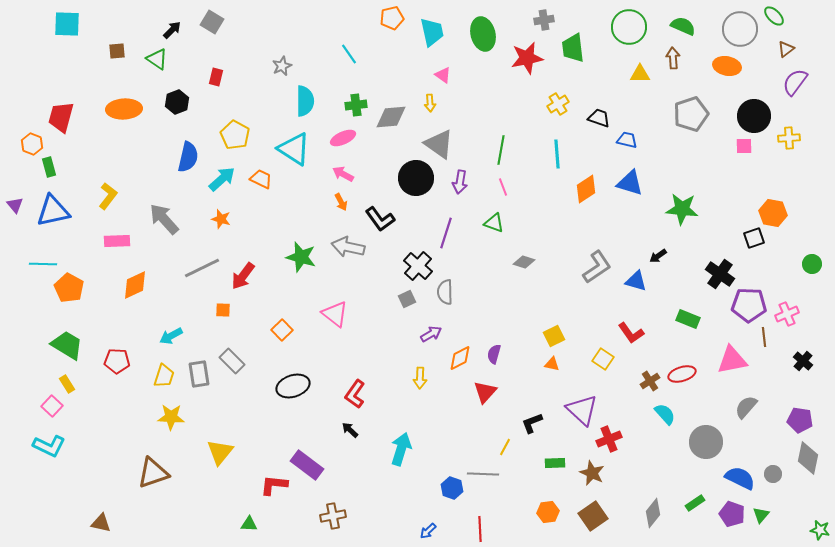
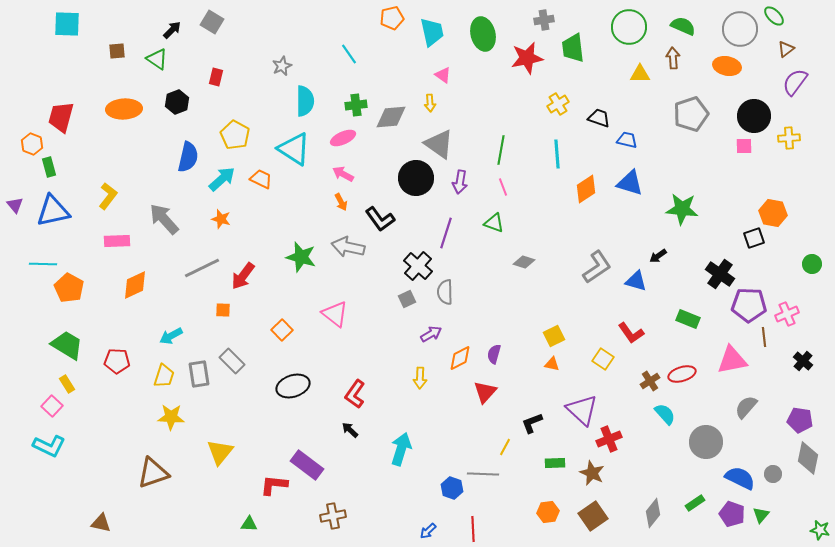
red line at (480, 529): moved 7 px left
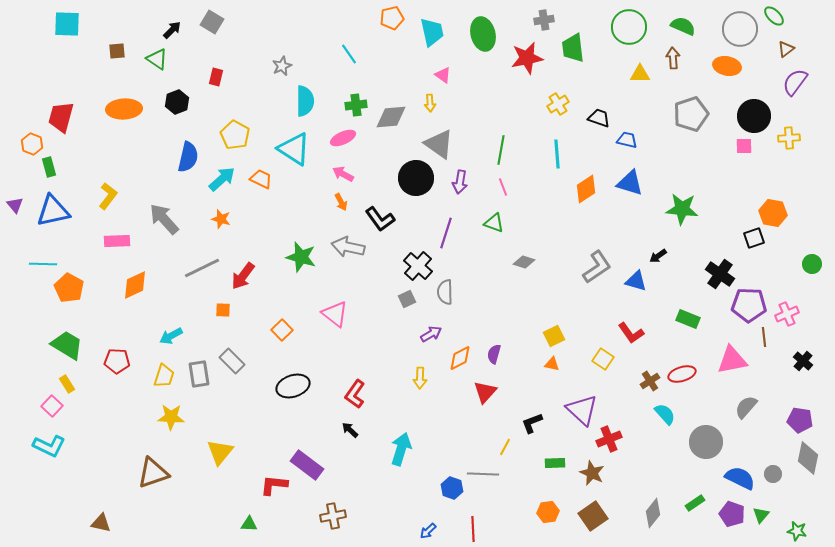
green star at (820, 530): moved 23 px left, 1 px down
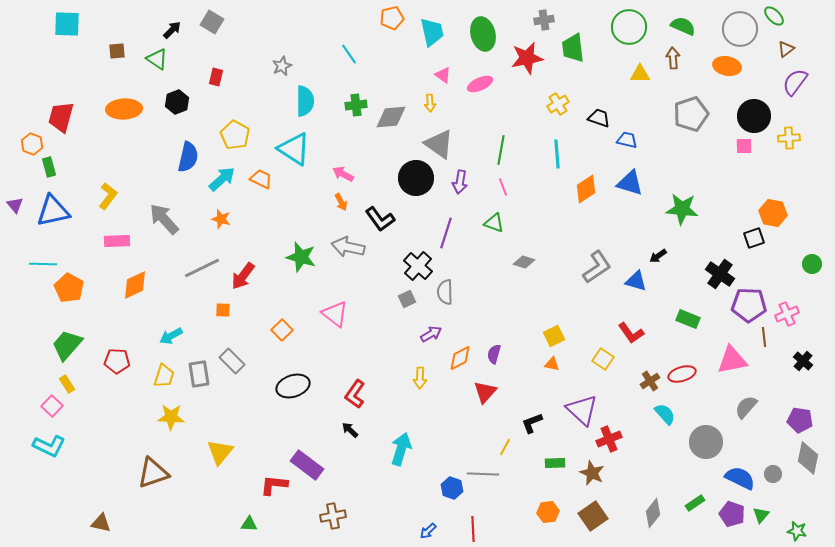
pink ellipse at (343, 138): moved 137 px right, 54 px up
green trapezoid at (67, 345): rotated 80 degrees counterclockwise
